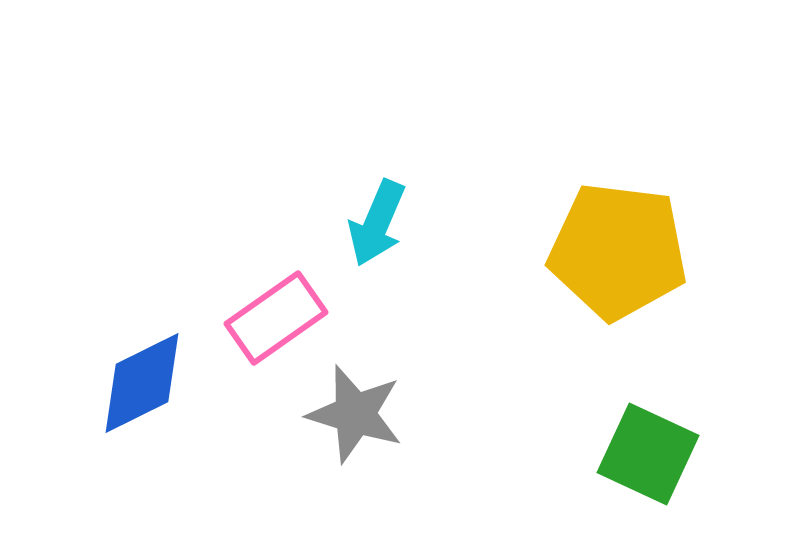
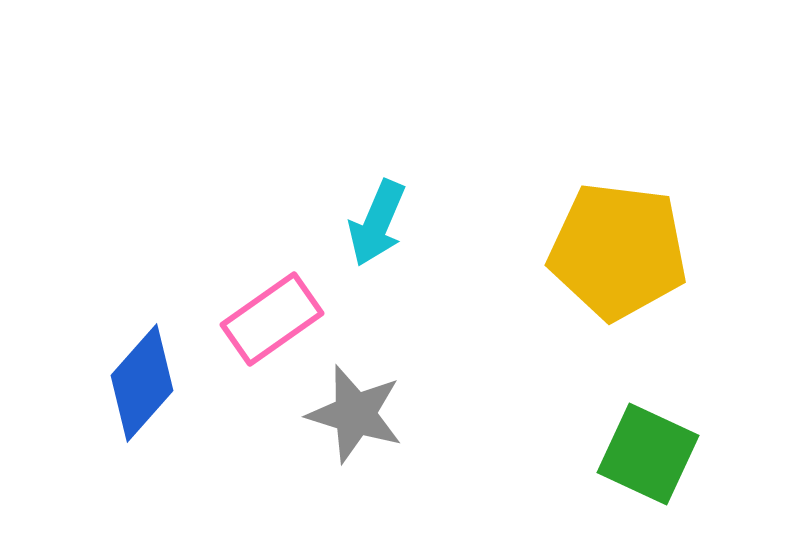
pink rectangle: moved 4 px left, 1 px down
blue diamond: rotated 22 degrees counterclockwise
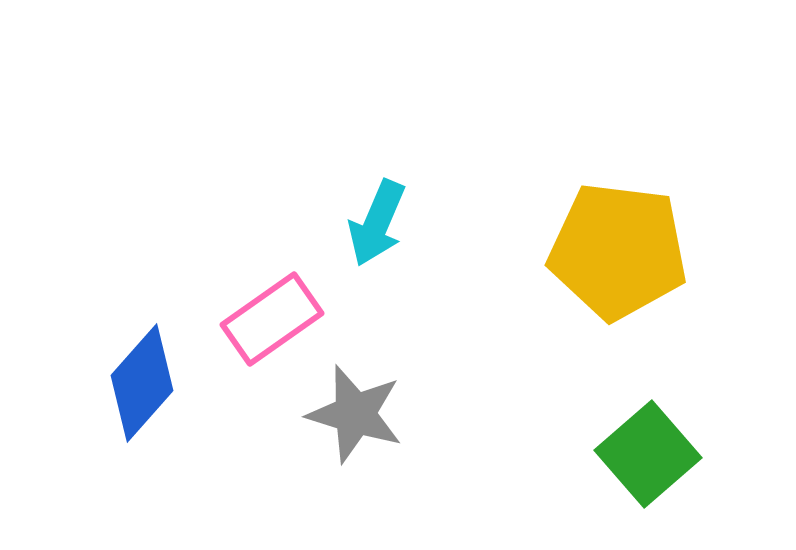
green square: rotated 24 degrees clockwise
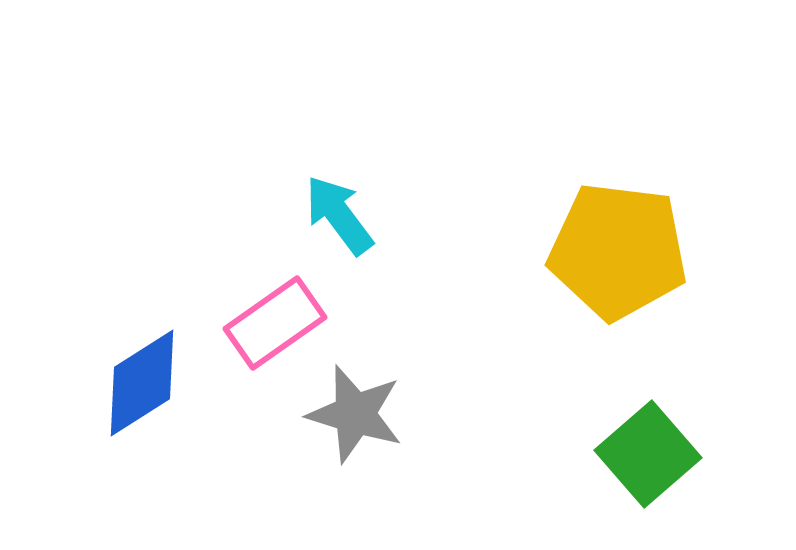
cyan arrow: moved 38 px left, 8 px up; rotated 120 degrees clockwise
pink rectangle: moved 3 px right, 4 px down
blue diamond: rotated 16 degrees clockwise
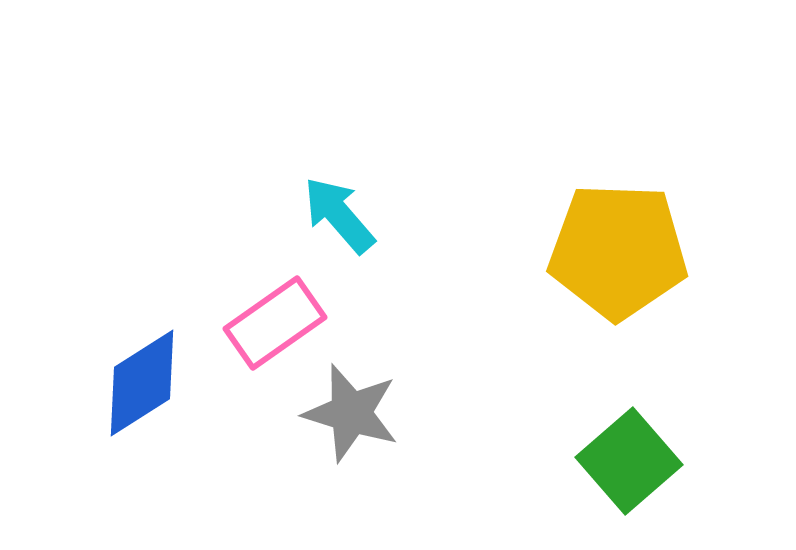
cyan arrow: rotated 4 degrees counterclockwise
yellow pentagon: rotated 5 degrees counterclockwise
gray star: moved 4 px left, 1 px up
green square: moved 19 px left, 7 px down
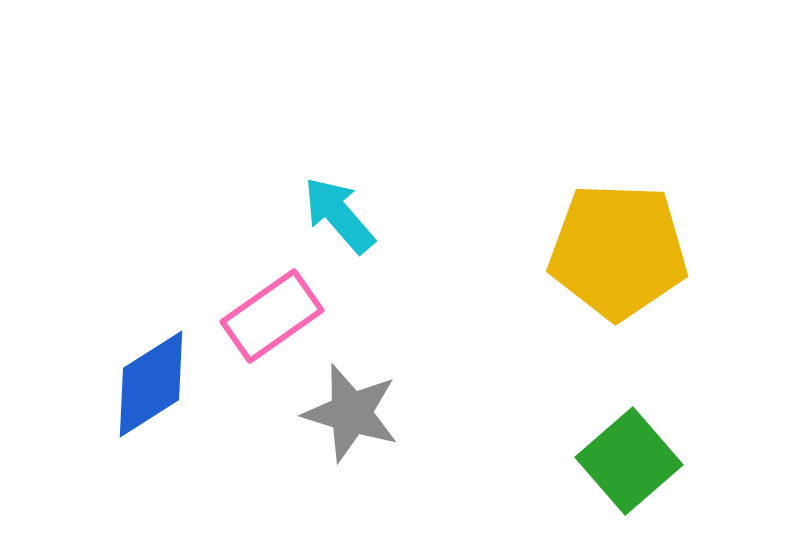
pink rectangle: moved 3 px left, 7 px up
blue diamond: moved 9 px right, 1 px down
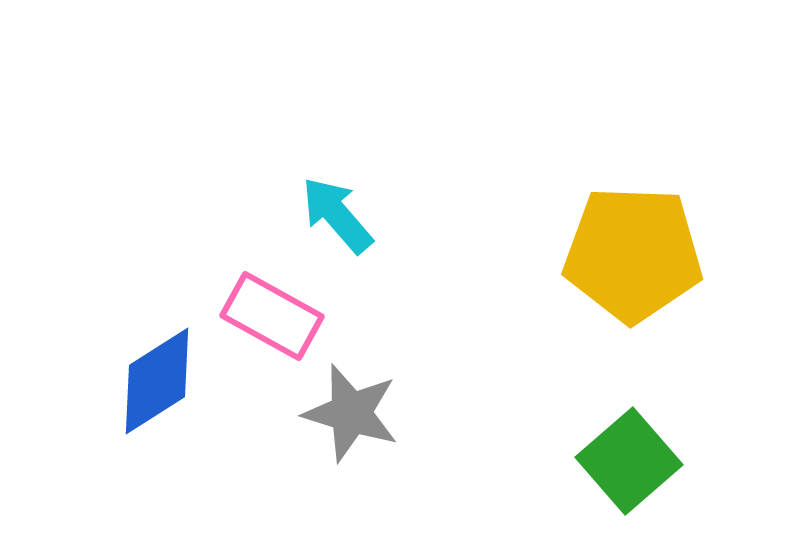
cyan arrow: moved 2 px left
yellow pentagon: moved 15 px right, 3 px down
pink rectangle: rotated 64 degrees clockwise
blue diamond: moved 6 px right, 3 px up
